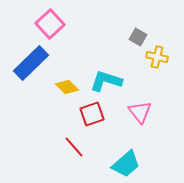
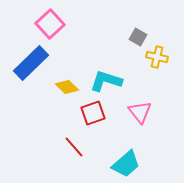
red square: moved 1 px right, 1 px up
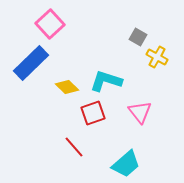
yellow cross: rotated 15 degrees clockwise
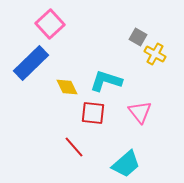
yellow cross: moved 2 px left, 3 px up
yellow diamond: rotated 20 degrees clockwise
red square: rotated 25 degrees clockwise
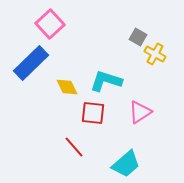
pink triangle: rotated 35 degrees clockwise
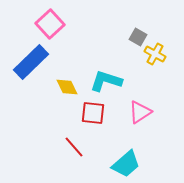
blue rectangle: moved 1 px up
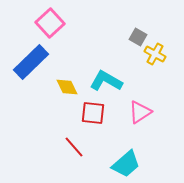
pink square: moved 1 px up
cyan L-shape: rotated 12 degrees clockwise
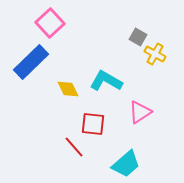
yellow diamond: moved 1 px right, 2 px down
red square: moved 11 px down
